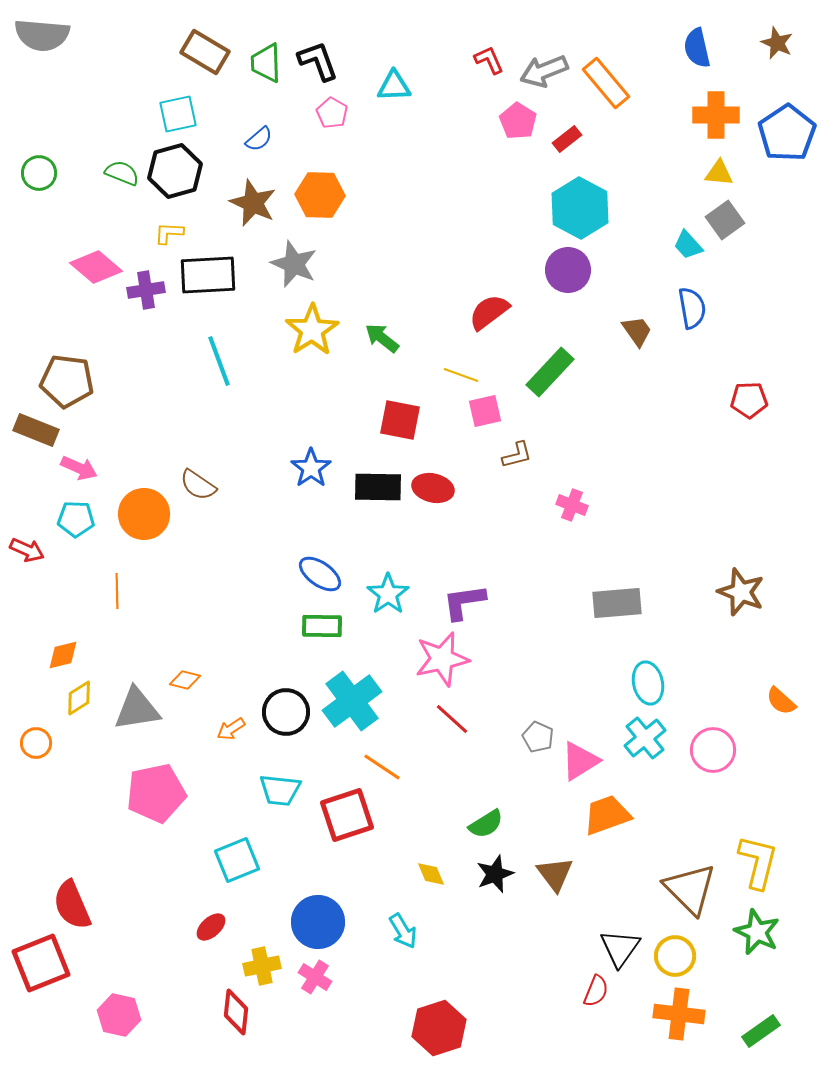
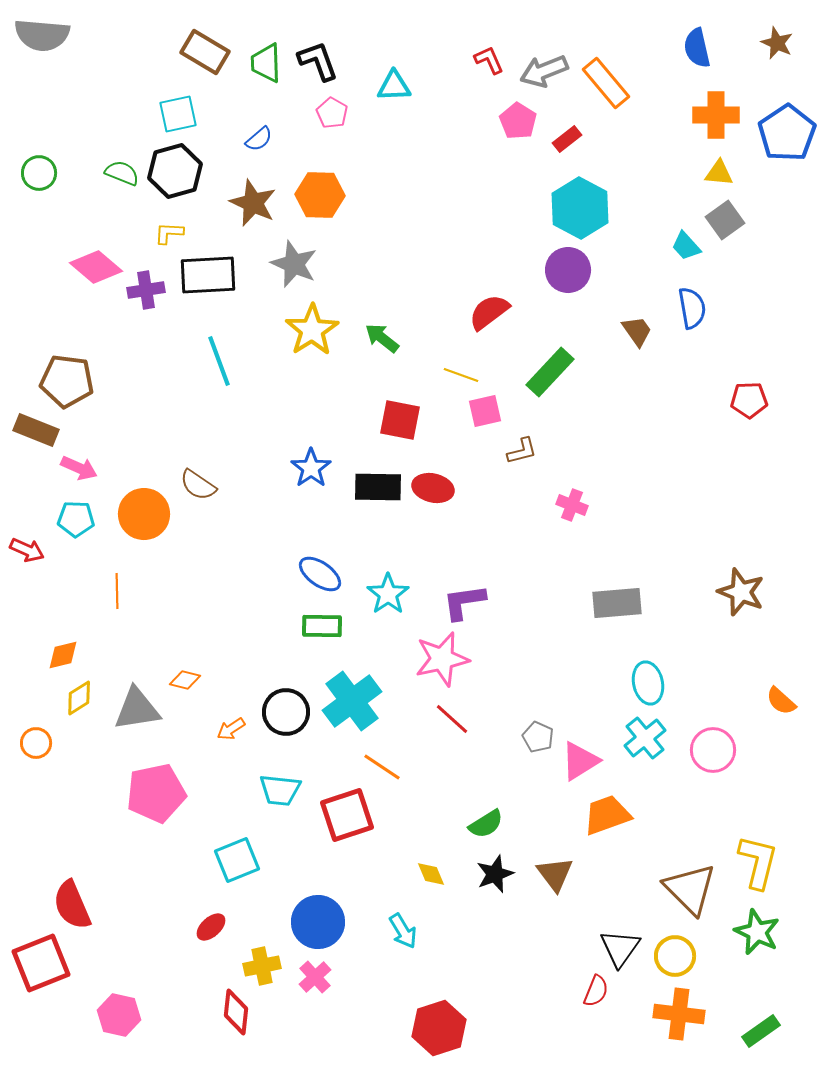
cyan trapezoid at (688, 245): moved 2 px left, 1 px down
brown L-shape at (517, 455): moved 5 px right, 4 px up
pink cross at (315, 977): rotated 16 degrees clockwise
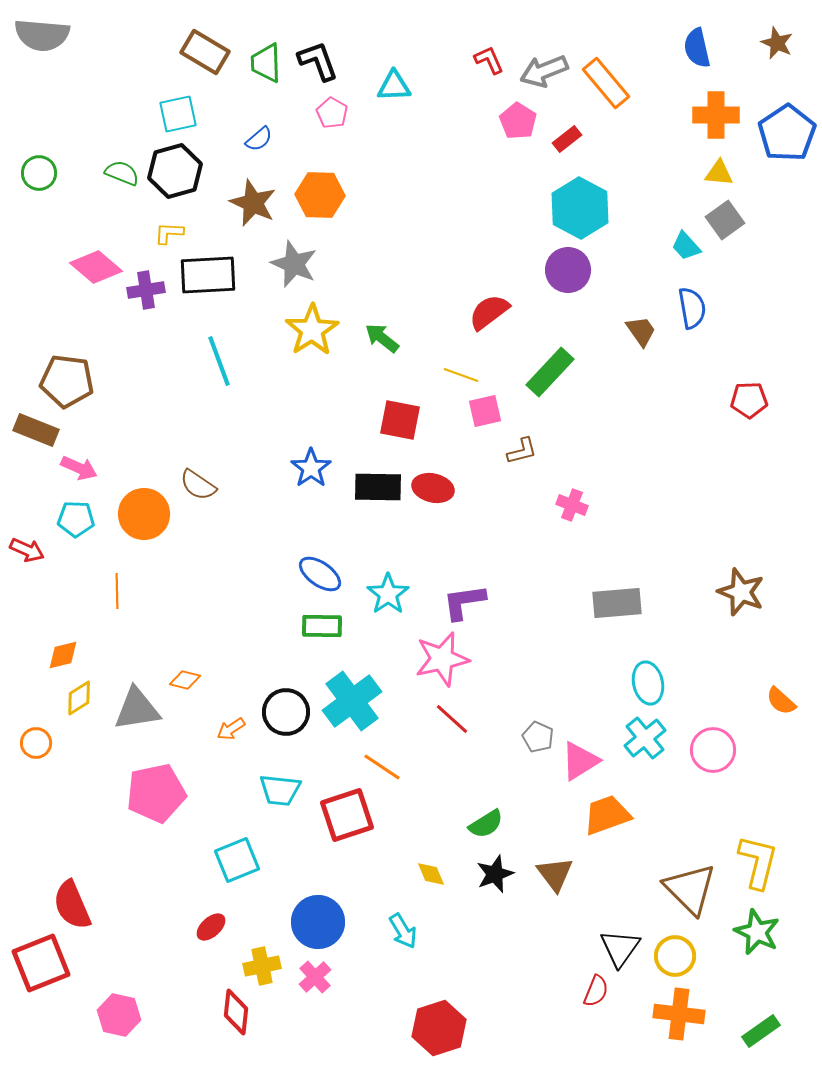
brown trapezoid at (637, 331): moved 4 px right
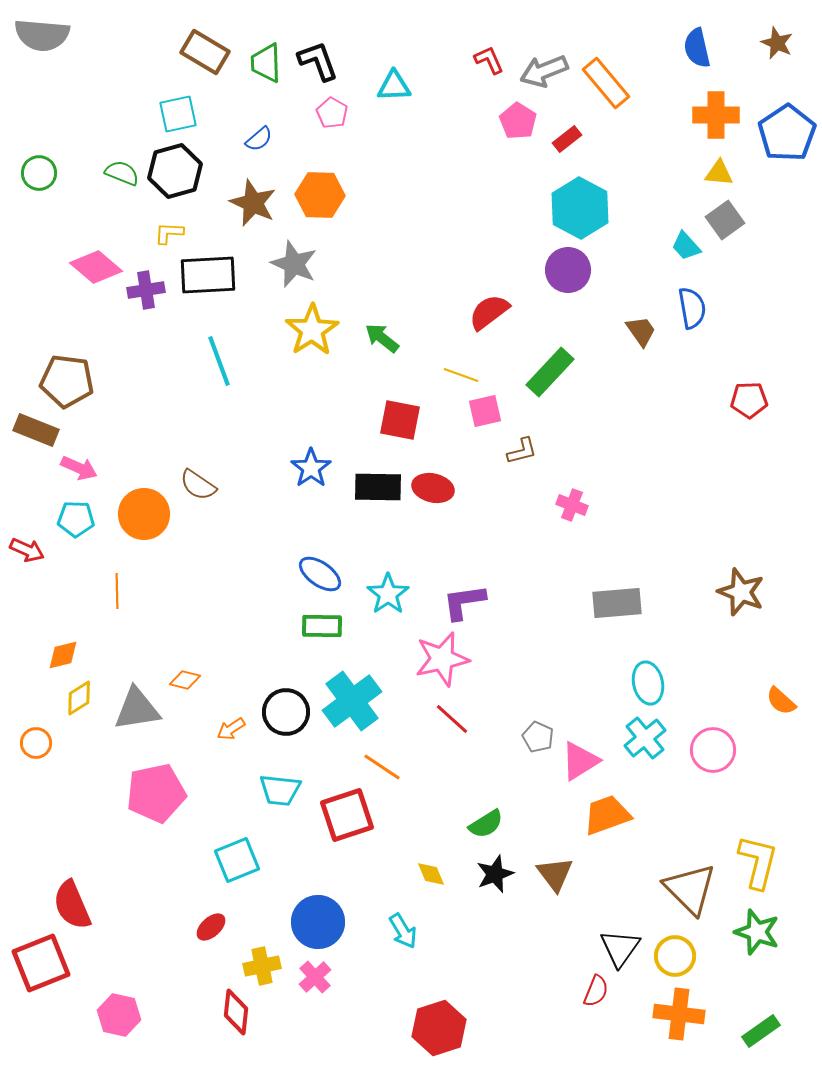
green star at (757, 932): rotated 6 degrees counterclockwise
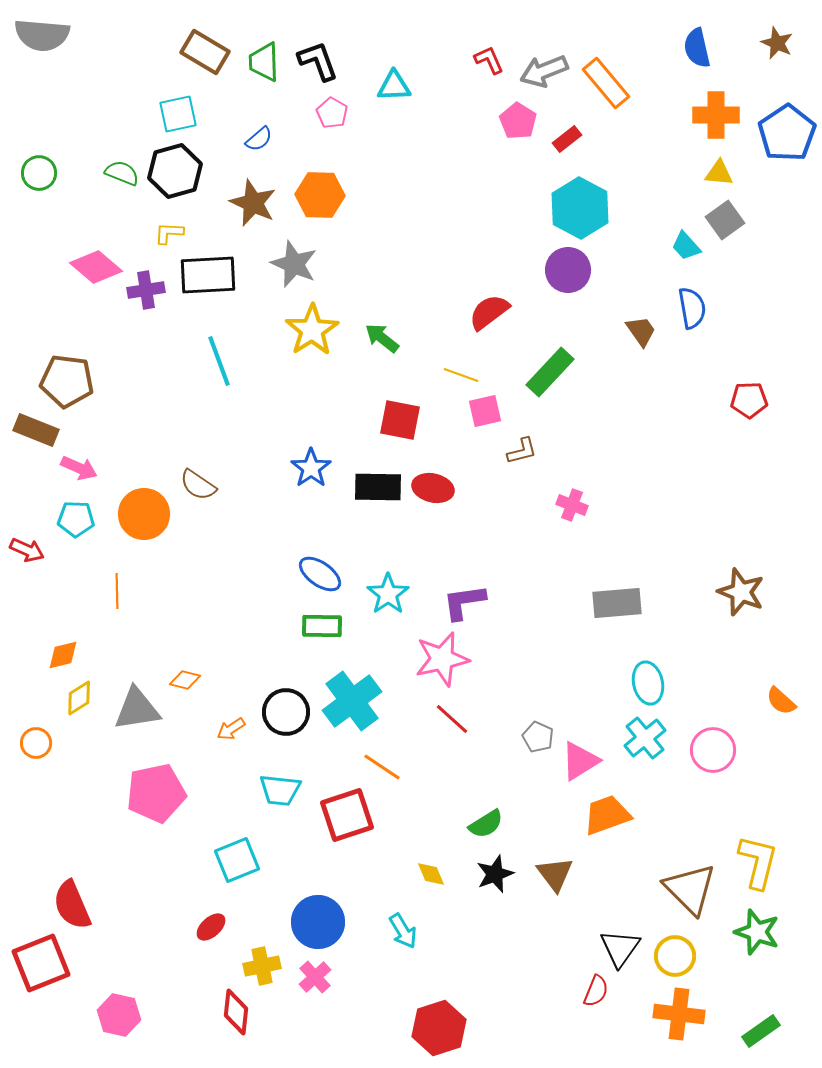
green trapezoid at (266, 63): moved 2 px left, 1 px up
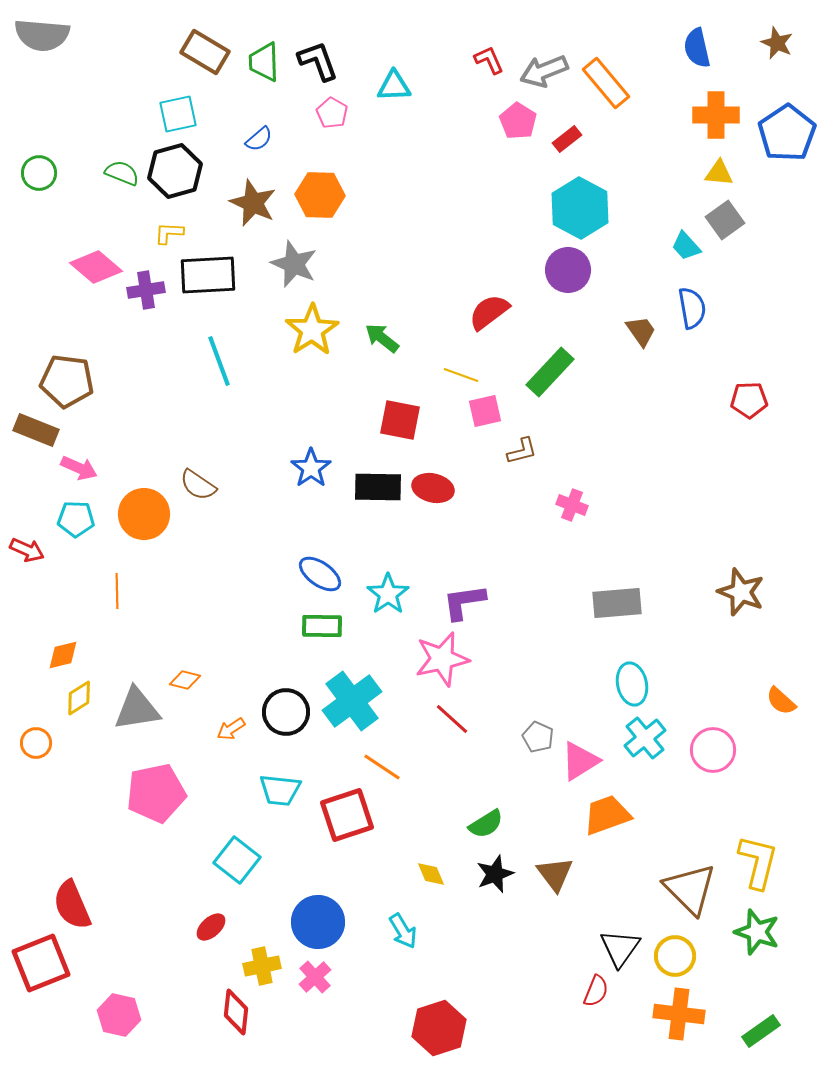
cyan ellipse at (648, 683): moved 16 px left, 1 px down
cyan square at (237, 860): rotated 30 degrees counterclockwise
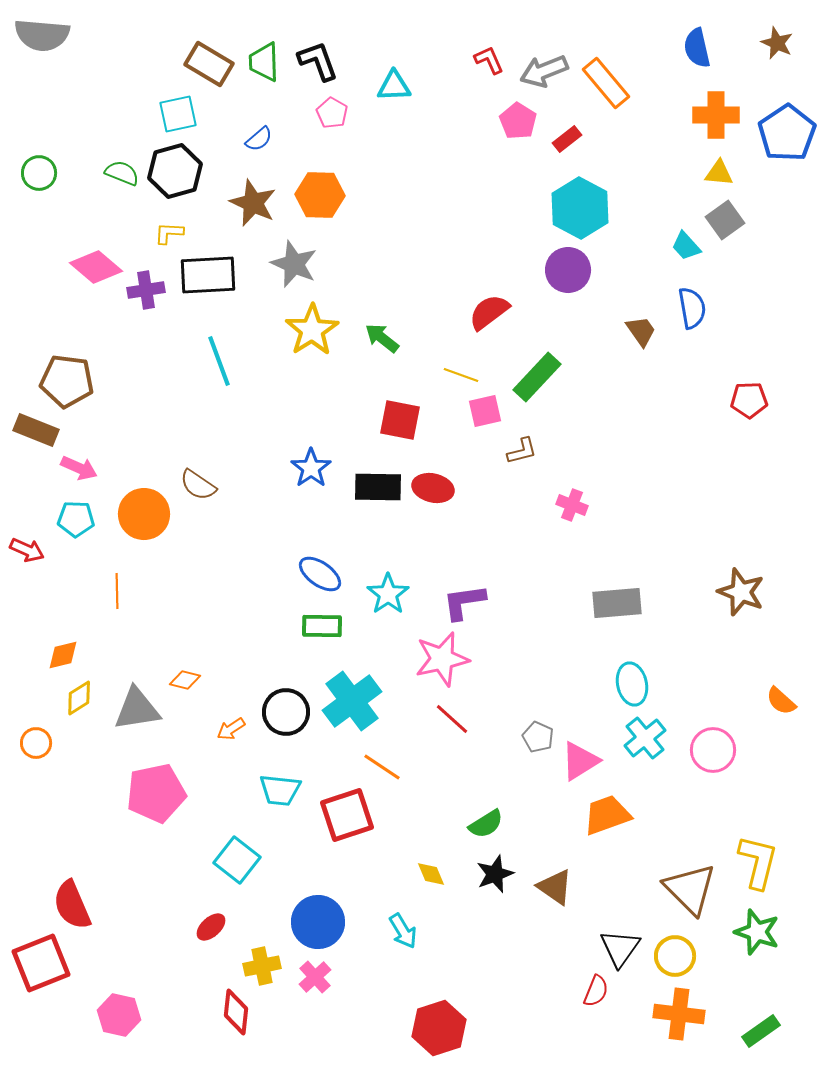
brown rectangle at (205, 52): moved 4 px right, 12 px down
green rectangle at (550, 372): moved 13 px left, 5 px down
brown triangle at (555, 874): moved 13 px down; rotated 18 degrees counterclockwise
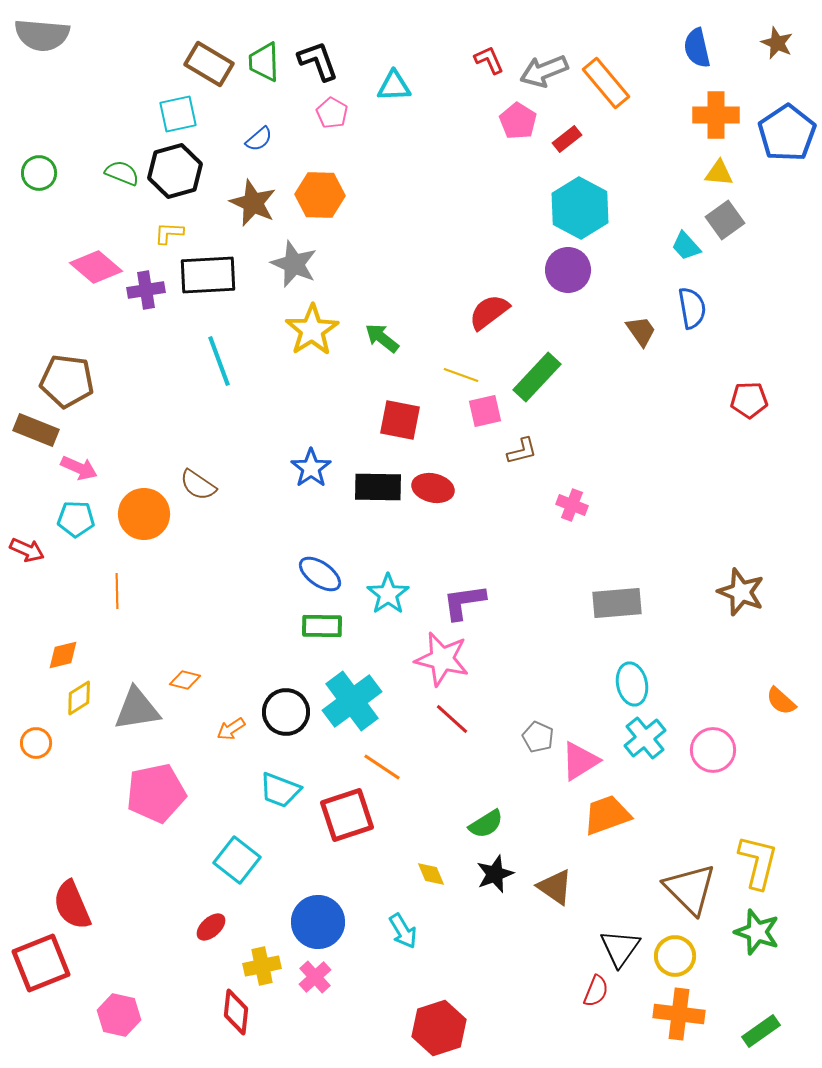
pink star at (442, 659): rotated 26 degrees clockwise
cyan trapezoid at (280, 790): rotated 15 degrees clockwise
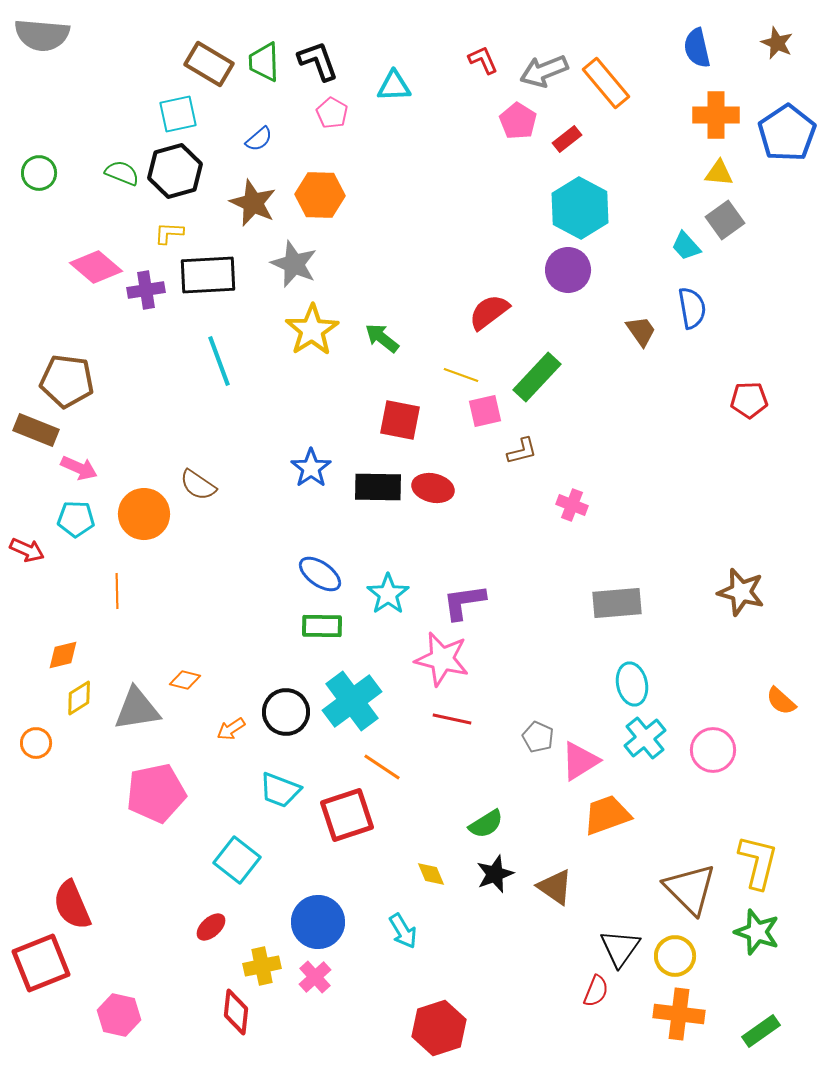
red L-shape at (489, 60): moved 6 px left
brown star at (741, 592): rotated 6 degrees counterclockwise
red line at (452, 719): rotated 30 degrees counterclockwise
